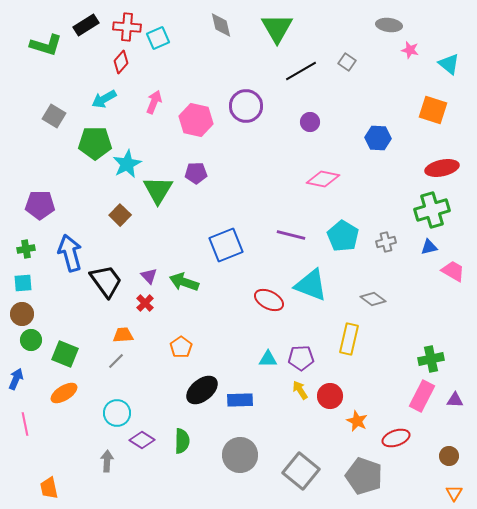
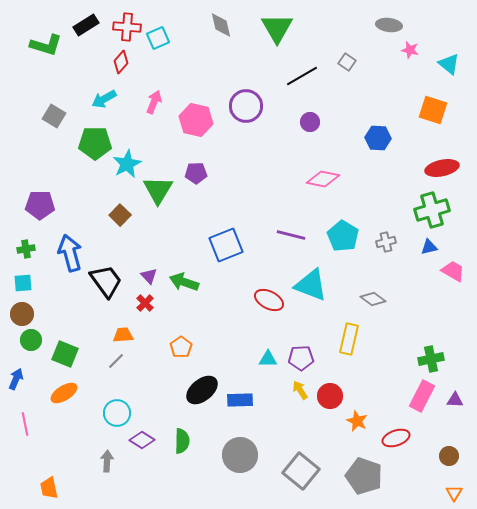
black line at (301, 71): moved 1 px right, 5 px down
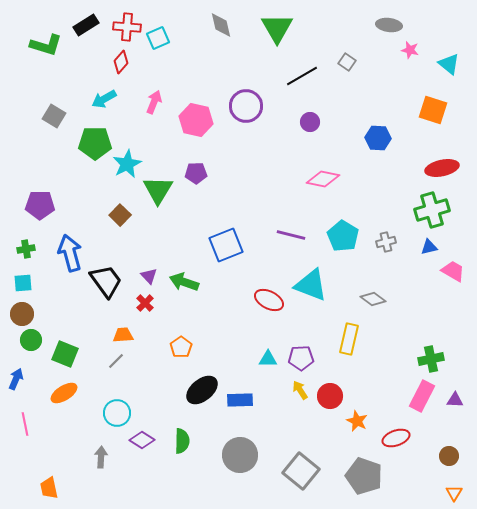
gray arrow at (107, 461): moved 6 px left, 4 px up
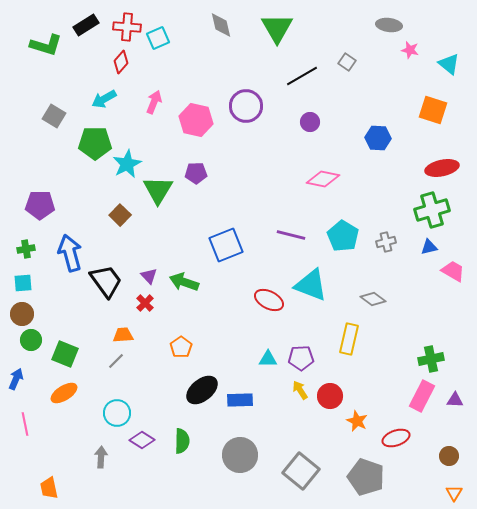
gray pentagon at (364, 476): moved 2 px right, 1 px down
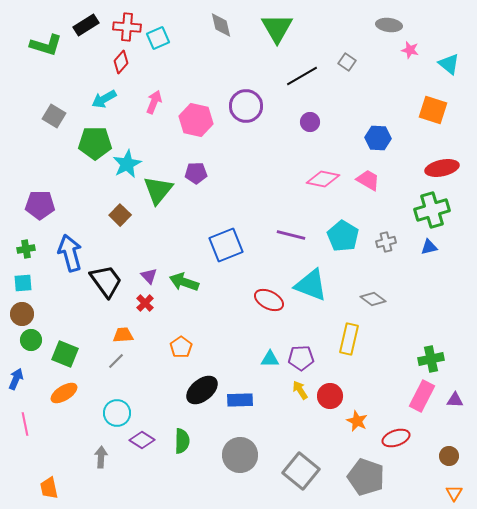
green triangle at (158, 190): rotated 8 degrees clockwise
pink trapezoid at (453, 271): moved 85 px left, 91 px up
cyan triangle at (268, 359): moved 2 px right
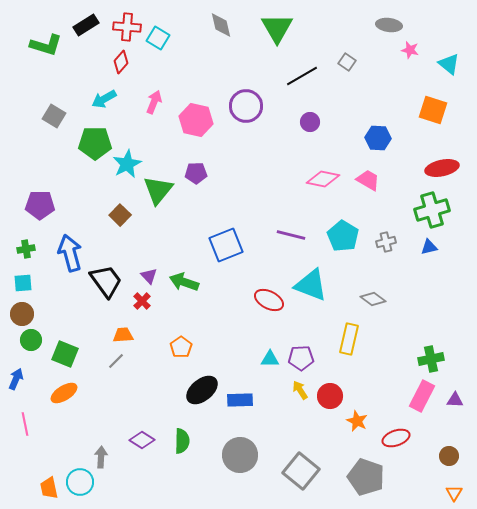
cyan square at (158, 38): rotated 35 degrees counterclockwise
red cross at (145, 303): moved 3 px left, 2 px up
cyan circle at (117, 413): moved 37 px left, 69 px down
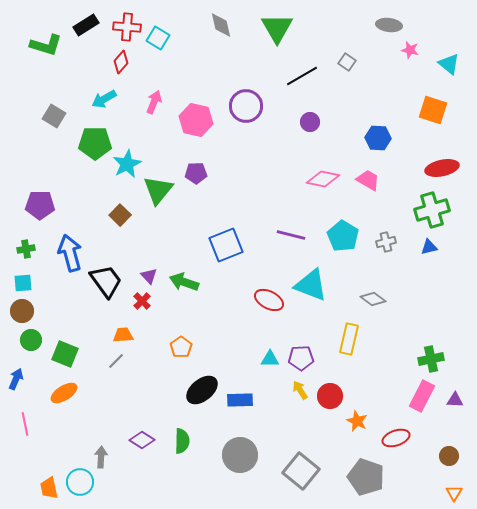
brown circle at (22, 314): moved 3 px up
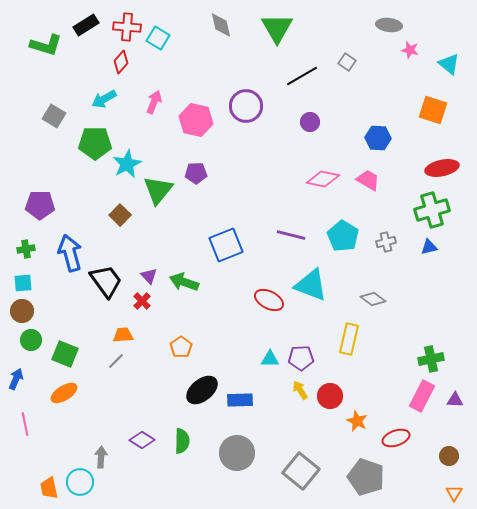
gray circle at (240, 455): moved 3 px left, 2 px up
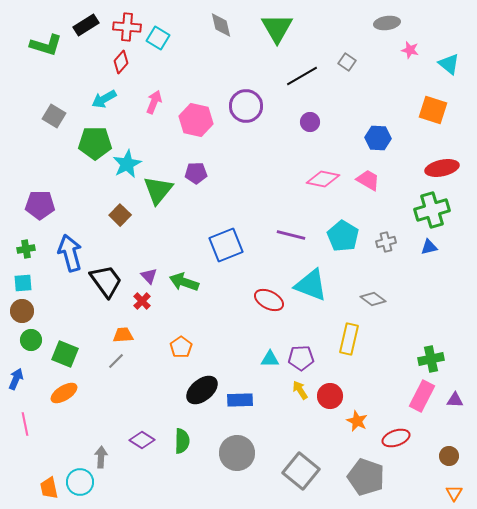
gray ellipse at (389, 25): moved 2 px left, 2 px up; rotated 15 degrees counterclockwise
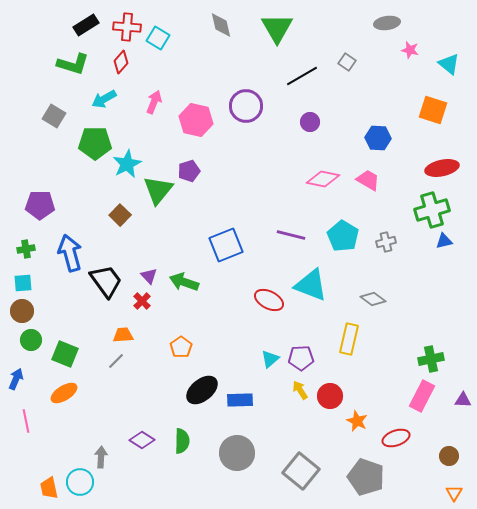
green L-shape at (46, 45): moved 27 px right, 19 px down
purple pentagon at (196, 173): moved 7 px left, 2 px up; rotated 15 degrees counterclockwise
blue triangle at (429, 247): moved 15 px right, 6 px up
cyan triangle at (270, 359): rotated 42 degrees counterclockwise
purple triangle at (455, 400): moved 8 px right
pink line at (25, 424): moved 1 px right, 3 px up
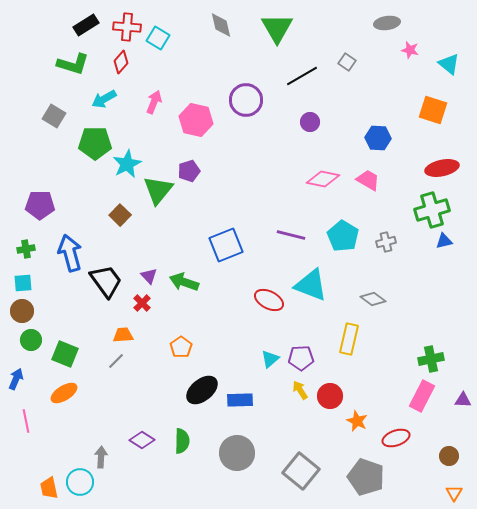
purple circle at (246, 106): moved 6 px up
red cross at (142, 301): moved 2 px down
